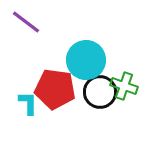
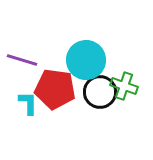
purple line: moved 4 px left, 38 px down; rotated 20 degrees counterclockwise
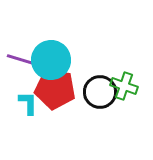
cyan circle: moved 35 px left
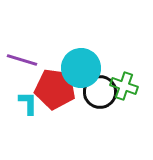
cyan circle: moved 30 px right, 8 px down
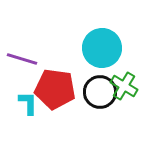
purple line: moved 1 px up
cyan circle: moved 21 px right, 20 px up
green cross: rotated 12 degrees clockwise
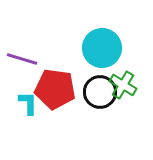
green cross: moved 1 px left, 1 px up
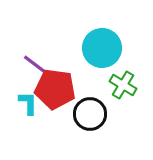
purple line: moved 15 px right, 7 px down; rotated 20 degrees clockwise
black circle: moved 10 px left, 22 px down
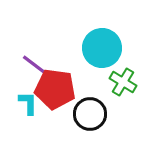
purple line: moved 1 px left
green cross: moved 3 px up
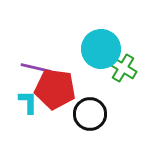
cyan circle: moved 1 px left, 1 px down
purple line: moved 2 px down; rotated 24 degrees counterclockwise
green cross: moved 14 px up
cyan L-shape: moved 1 px up
